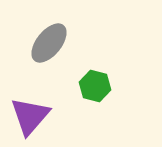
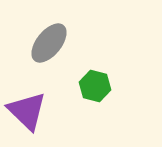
purple triangle: moved 3 px left, 5 px up; rotated 27 degrees counterclockwise
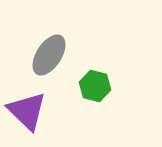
gray ellipse: moved 12 px down; rotated 6 degrees counterclockwise
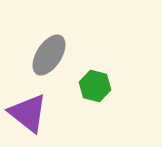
purple triangle: moved 1 px right, 2 px down; rotated 6 degrees counterclockwise
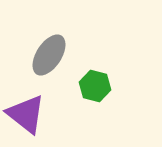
purple triangle: moved 2 px left, 1 px down
